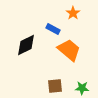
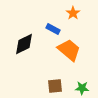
black diamond: moved 2 px left, 1 px up
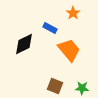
blue rectangle: moved 3 px left, 1 px up
orange trapezoid: rotated 10 degrees clockwise
brown square: rotated 28 degrees clockwise
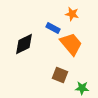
orange star: moved 1 px left, 1 px down; rotated 24 degrees counterclockwise
blue rectangle: moved 3 px right
orange trapezoid: moved 2 px right, 6 px up
brown square: moved 5 px right, 11 px up
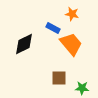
brown square: moved 1 px left, 3 px down; rotated 21 degrees counterclockwise
